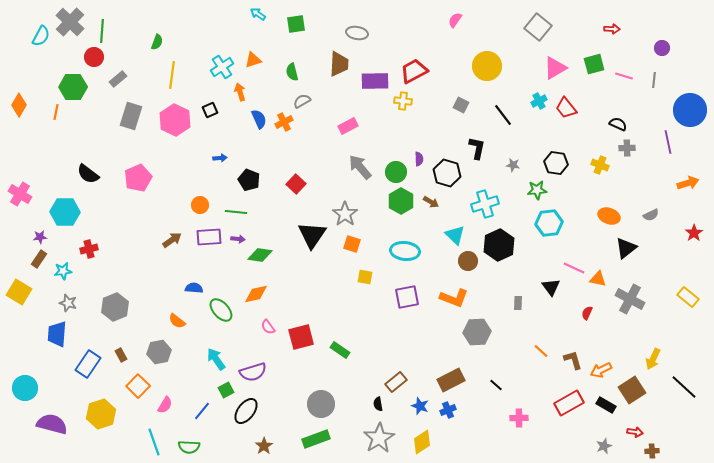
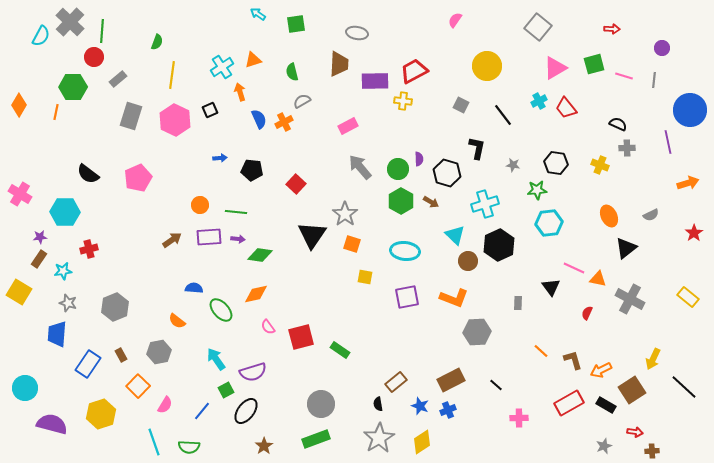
green circle at (396, 172): moved 2 px right, 3 px up
black pentagon at (249, 180): moved 3 px right, 10 px up; rotated 15 degrees counterclockwise
orange ellipse at (609, 216): rotated 45 degrees clockwise
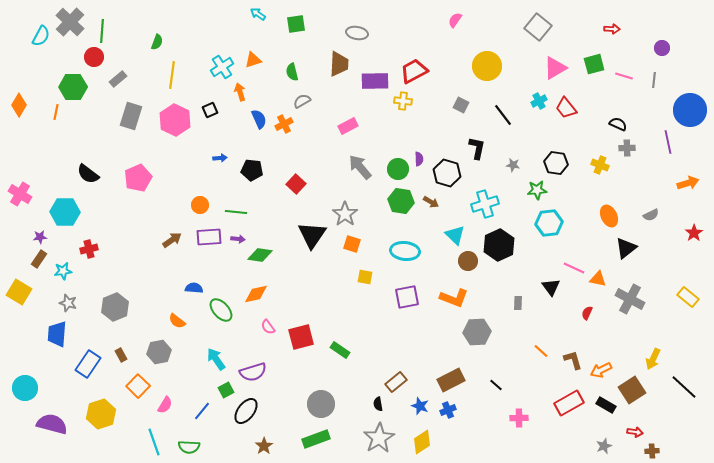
orange cross at (284, 122): moved 2 px down
green hexagon at (401, 201): rotated 20 degrees counterclockwise
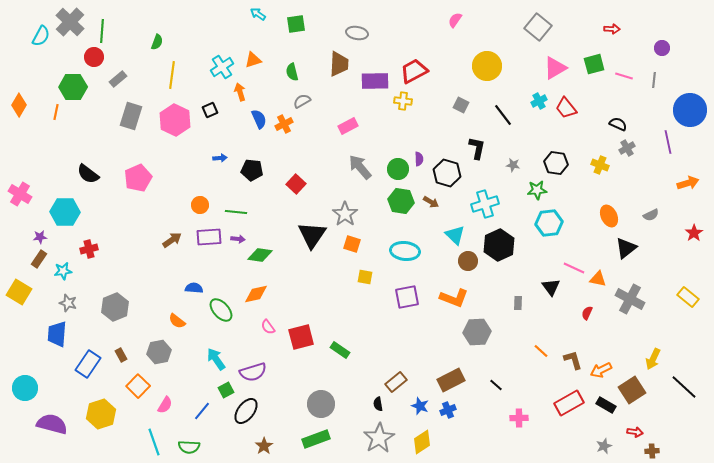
gray cross at (627, 148): rotated 28 degrees counterclockwise
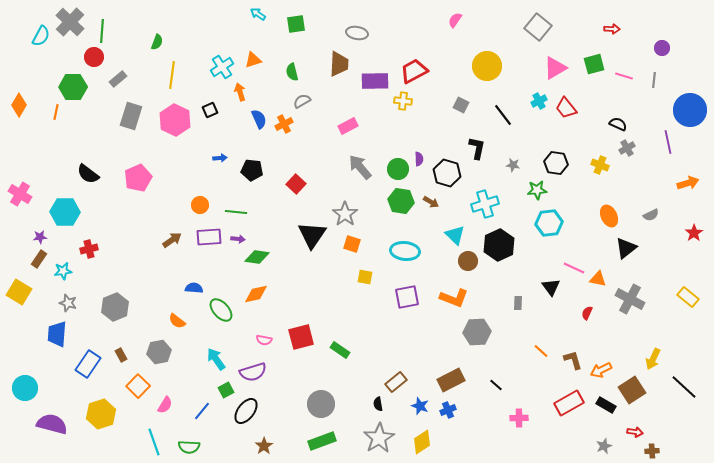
green diamond at (260, 255): moved 3 px left, 2 px down
pink semicircle at (268, 327): moved 4 px left, 13 px down; rotated 42 degrees counterclockwise
green rectangle at (316, 439): moved 6 px right, 2 px down
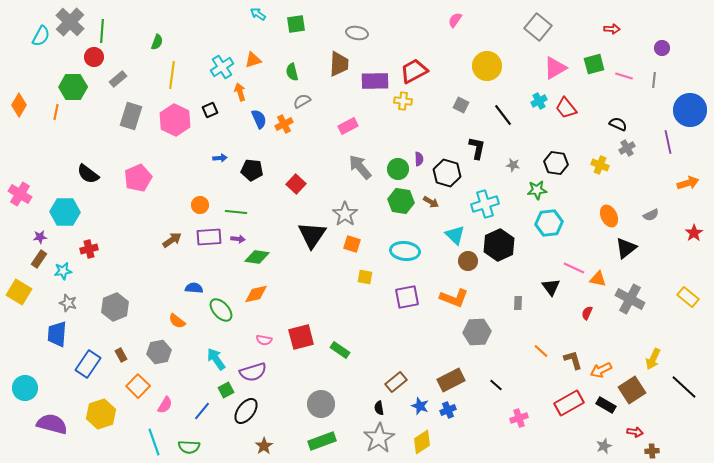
black semicircle at (378, 404): moved 1 px right, 4 px down
pink cross at (519, 418): rotated 18 degrees counterclockwise
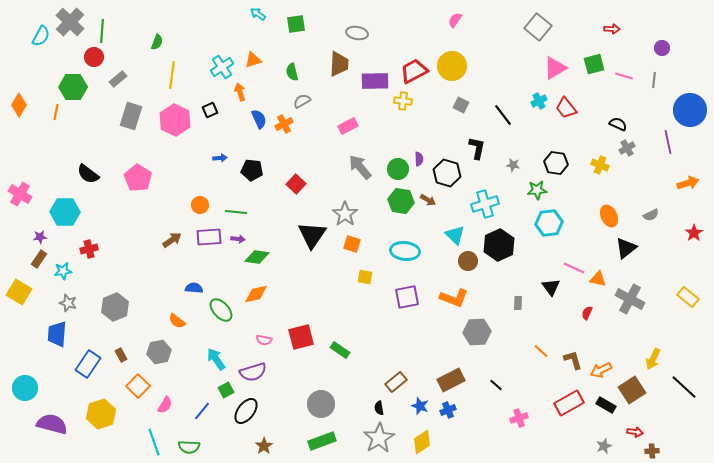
yellow circle at (487, 66): moved 35 px left
pink pentagon at (138, 178): rotated 16 degrees counterclockwise
brown arrow at (431, 202): moved 3 px left, 2 px up
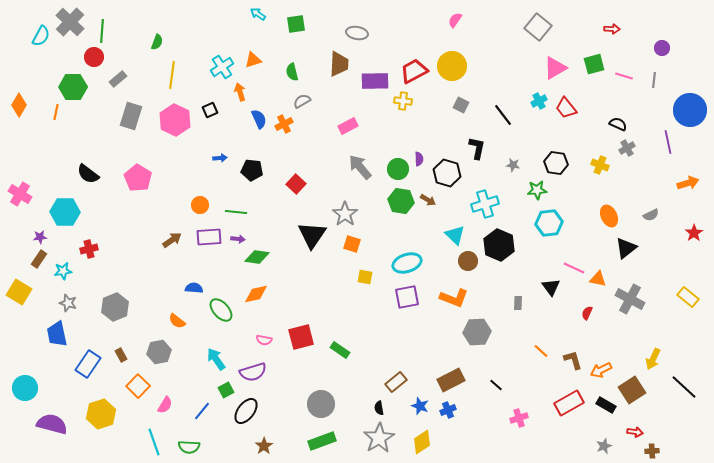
black hexagon at (499, 245): rotated 12 degrees counterclockwise
cyan ellipse at (405, 251): moved 2 px right, 12 px down; rotated 24 degrees counterclockwise
blue trapezoid at (57, 334): rotated 16 degrees counterclockwise
